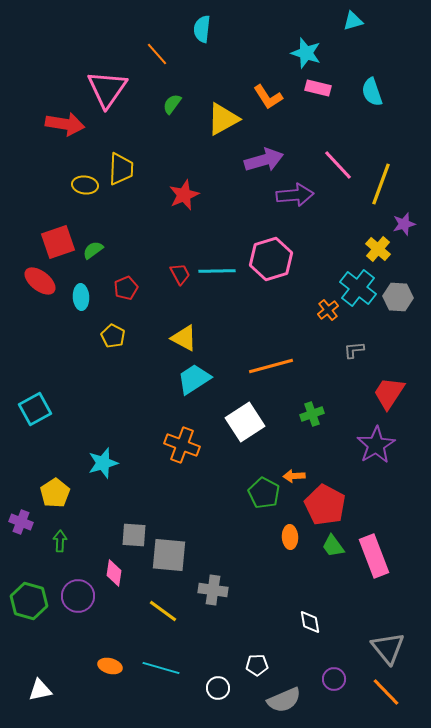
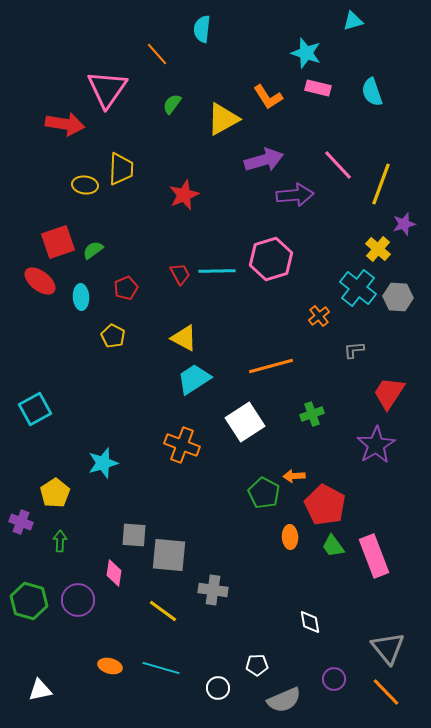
orange cross at (328, 310): moved 9 px left, 6 px down
purple circle at (78, 596): moved 4 px down
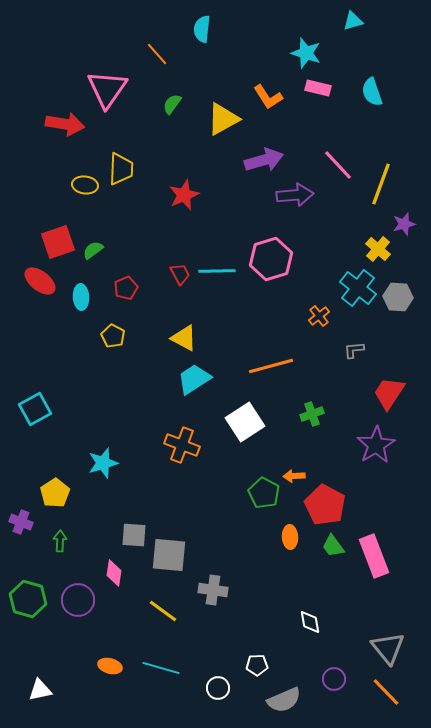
green hexagon at (29, 601): moved 1 px left, 2 px up
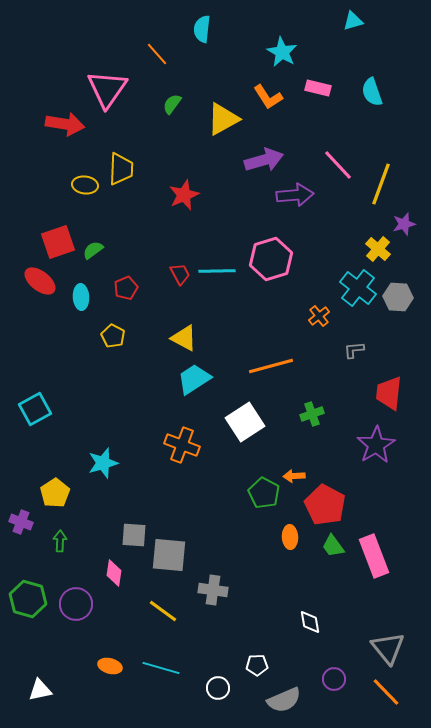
cyan star at (306, 53): moved 24 px left, 1 px up; rotated 12 degrees clockwise
red trapezoid at (389, 393): rotated 27 degrees counterclockwise
purple circle at (78, 600): moved 2 px left, 4 px down
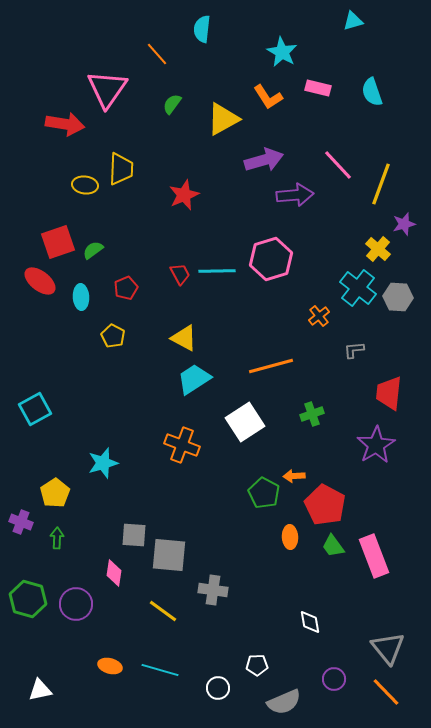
green arrow at (60, 541): moved 3 px left, 3 px up
cyan line at (161, 668): moved 1 px left, 2 px down
gray semicircle at (284, 700): moved 2 px down
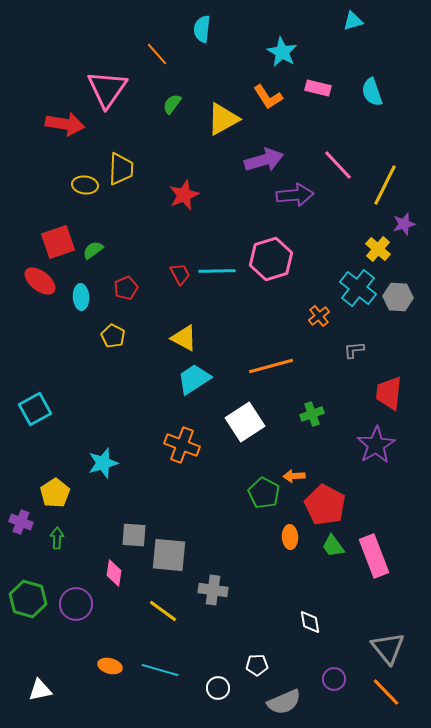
yellow line at (381, 184): moved 4 px right, 1 px down; rotated 6 degrees clockwise
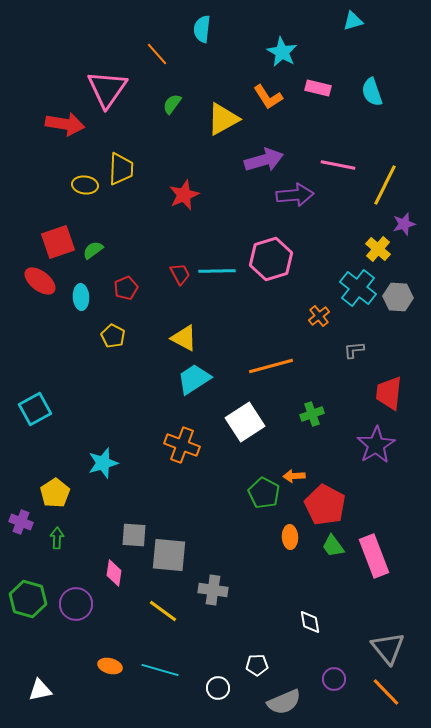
pink line at (338, 165): rotated 36 degrees counterclockwise
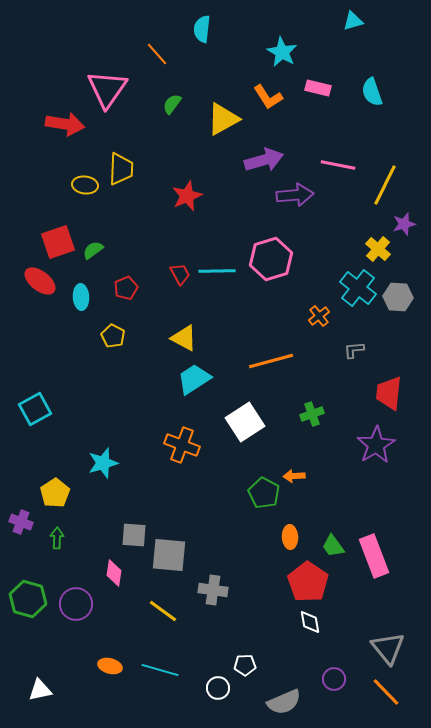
red star at (184, 195): moved 3 px right, 1 px down
orange line at (271, 366): moved 5 px up
red pentagon at (325, 505): moved 17 px left, 77 px down; rotated 6 degrees clockwise
white pentagon at (257, 665): moved 12 px left
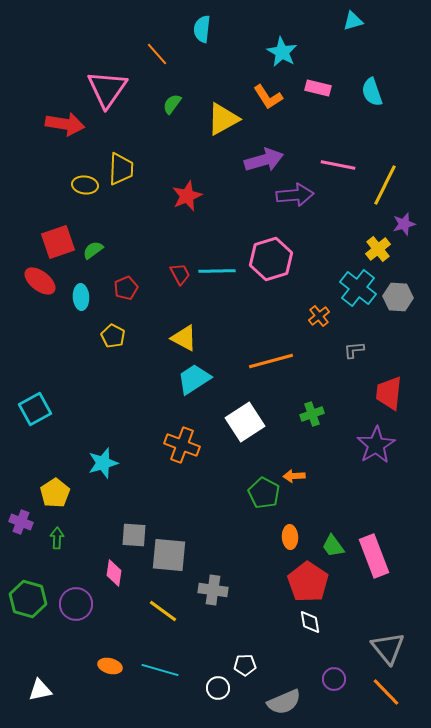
yellow cross at (378, 249): rotated 10 degrees clockwise
